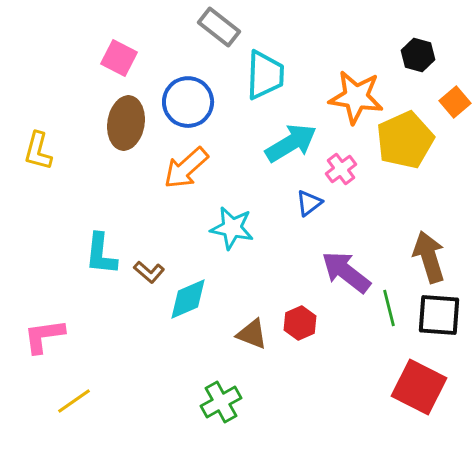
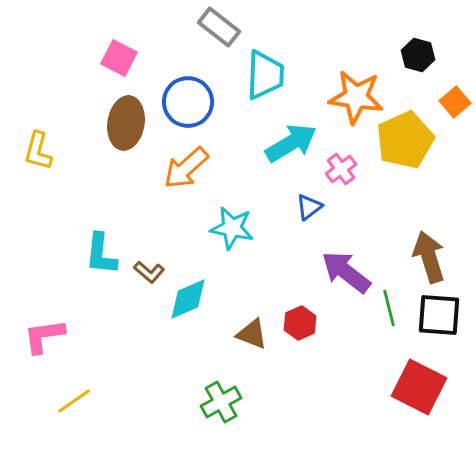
blue triangle: moved 4 px down
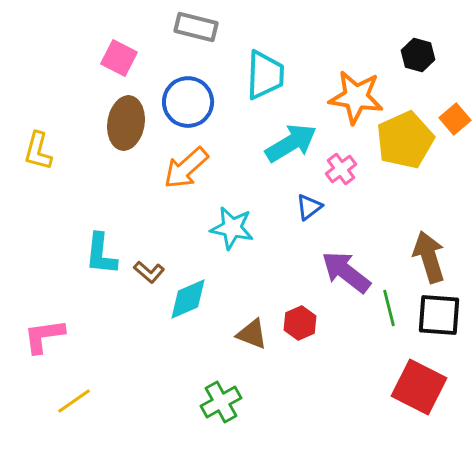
gray rectangle: moved 23 px left; rotated 24 degrees counterclockwise
orange square: moved 17 px down
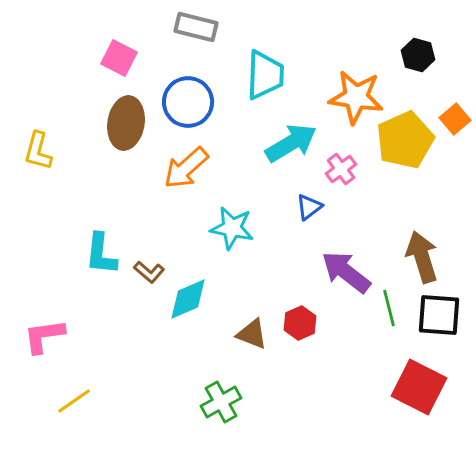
brown arrow: moved 7 px left
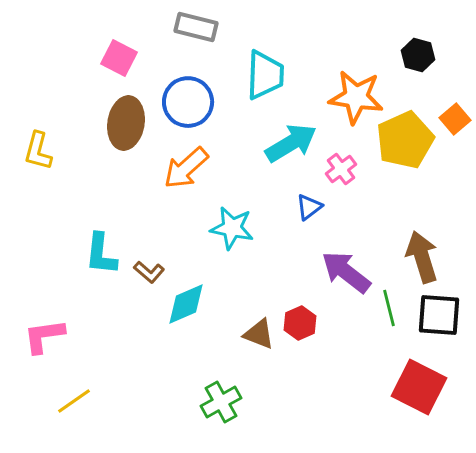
cyan diamond: moved 2 px left, 5 px down
brown triangle: moved 7 px right
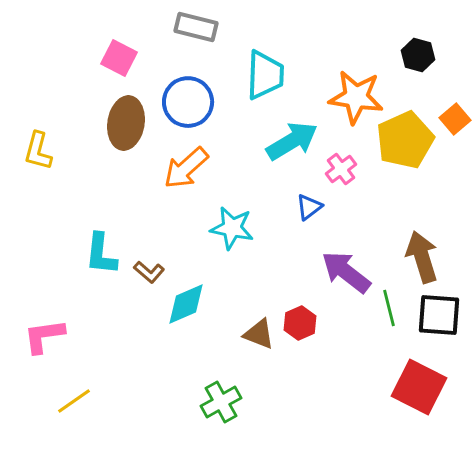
cyan arrow: moved 1 px right, 2 px up
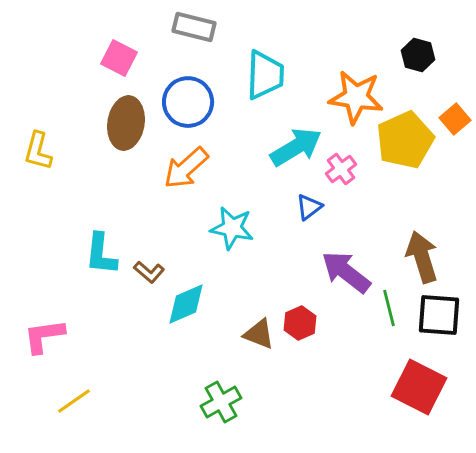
gray rectangle: moved 2 px left
cyan arrow: moved 4 px right, 6 px down
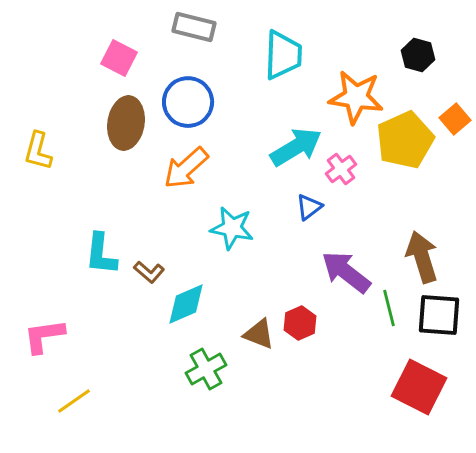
cyan trapezoid: moved 18 px right, 20 px up
green cross: moved 15 px left, 33 px up
